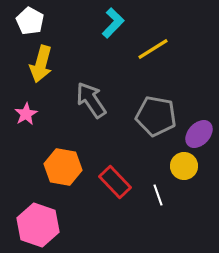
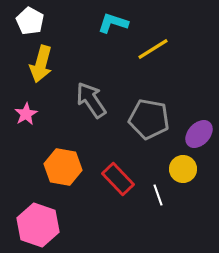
cyan L-shape: rotated 116 degrees counterclockwise
gray pentagon: moved 7 px left, 3 px down
yellow circle: moved 1 px left, 3 px down
red rectangle: moved 3 px right, 3 px up
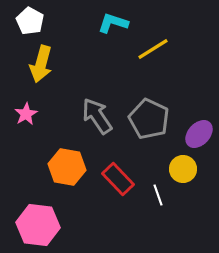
gray arrow: moved 6 px right, 16 px down
gray pentagon: rotated 15 degrees clockwise
orange hexagon: moved 4 px right
pink hexagon: rotated 12 degrees counterclockwise
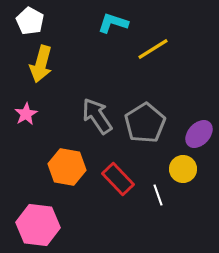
gray pentagon: moved 4 px left, 4 px down; rotated 15 degrees clockwise
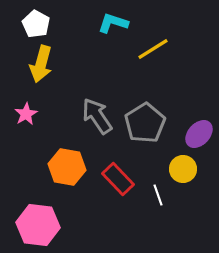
white pentagon: moved 6 px right, 3 px down
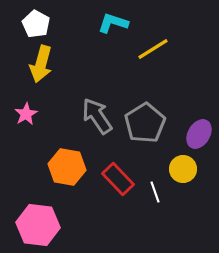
purple ellipse: rotated 12 degrees counterclockwise
white line: moved 3 px left, 3 px up
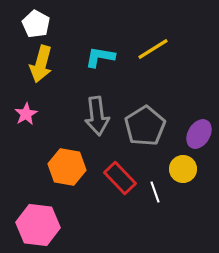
cyan L-shape: moved 13 px left, 34 px down; rotated 8 degrees counterclockwise
gray arrow: rotated 153 degrees counterclockwise
gray pentagon: moved 3 px down
red rectangle: moved 2 px right, 1 px up
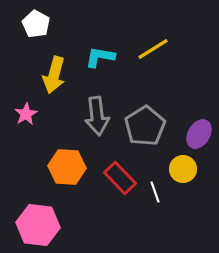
yellow arrow: moved 13 px right, 11 px down
orange hexagon: rotated 6 degrees counterclockwise
